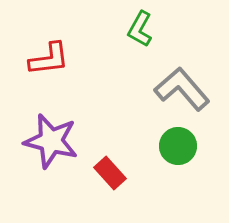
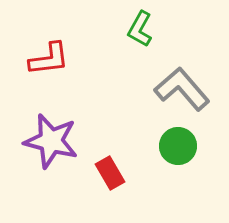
red rectangle: rotated 12 degrees clockwise
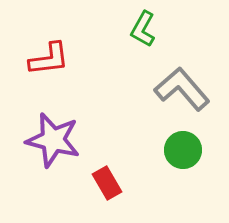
green L-shape: moved 3 px right
purple star: moved 2 px right, 1 px up
green circle: moved 5 px right, 4 px down
red rectangle: moved 3 px left, 10 px down
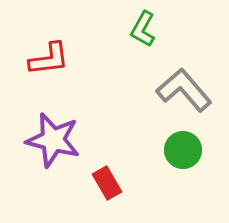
gray L-shape: moved 2 px right, 1 px down
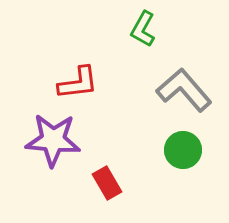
red L-shape: moved 29 px right, 24 px down
purple star: rotated 10 degrees counterclockwise
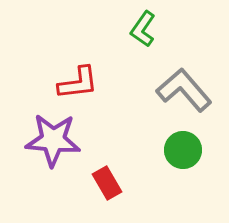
green L-shape: rotated 6 degrees clockwise
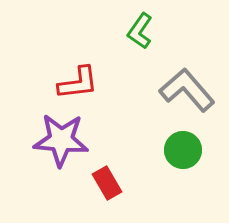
green L-shape: moved 3 px left, 2 px down
gray L-shape: moved 3 px right
purple star: moved 8 px right
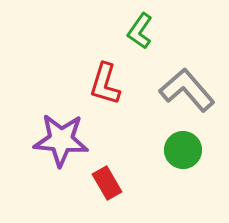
red L-shape: moved 27 px right, 1 px down; rotated 114 degrees clockwise
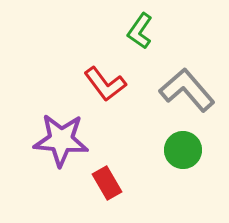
red L-shape: rotated 54 degrees counterclockwise
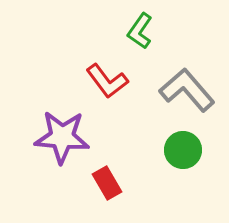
red L-shape: moved 2 px right, 3 px up
purple star: moved 1 px right, 3 px up
